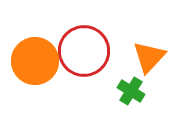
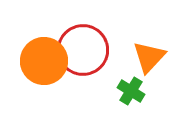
red circle: moved 1 px left, 1 px up
orange circle: moved 9 px right
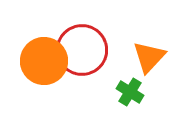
red circle: moved 1 px left
green cross: moved 1 px left, 1 px down
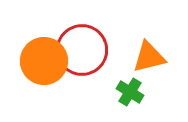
orange triangle: rotated 33 degrees clockwise
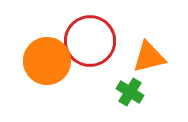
red circle: moved 8 px right, 9 px up
orange circle: moved 3 px right
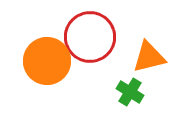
red circle: moved 4 px up
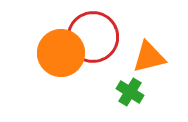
red circle: moved 3 px right
orange circle: moved 14 px right, 8 px up
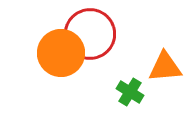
red circle: moved 3 px left, 3 px up
orange triangle: moved 16 px right, 10 px down; rotated 9 degrees clockwise
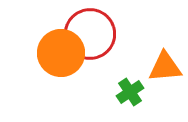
green cross: rotated 24 degrees clockwise
